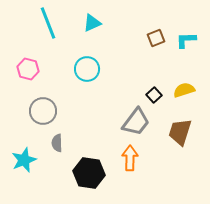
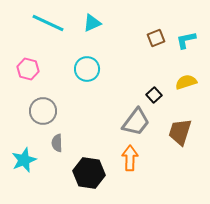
cyan line: rotated 44 degrees counterclockwise
cyan L-shape: rotated 10 degrees counterclockwise
yellow semicircle: moved 2 px right, 8 px up
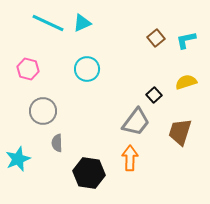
cyan triangle: moved 10 px left
brown square: rotated 18 degrees counterclockwise
cyan star: moved 6 px left, 1 px up
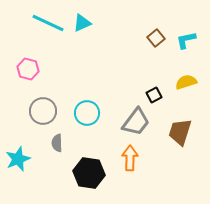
cyan circle: moved 44 px down
black square: rotated 14 degrees clockwise
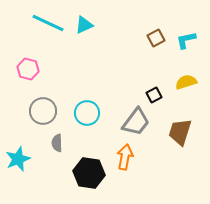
cyan triangle: moved 2 px right, 2 px down
brown square: rotated 12 degrees clockwise
orange arrow: moved 5 px left, 1 px up; rotated 10 degrees clockwise
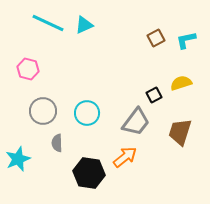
yellow semicircle: moved 5 px left, 1 px down
orange arrow: rotated 40 degrees clockwise
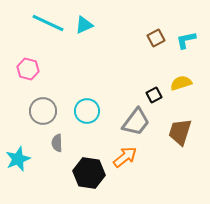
cyan circle: moved 2 px up
